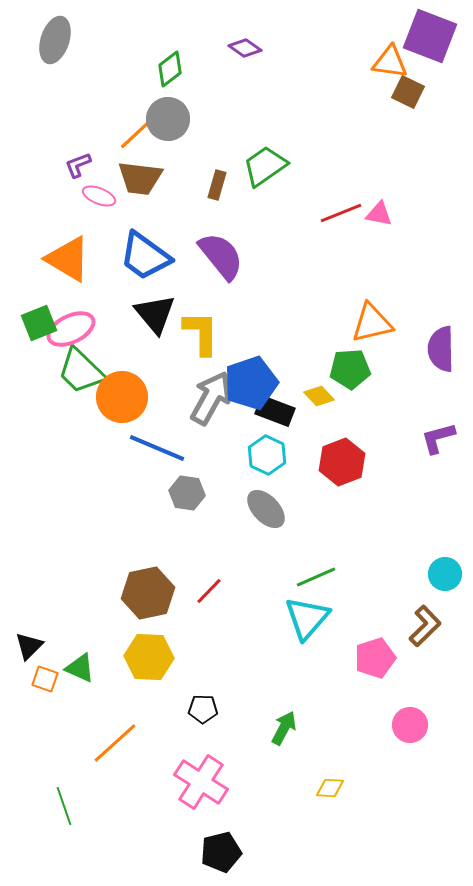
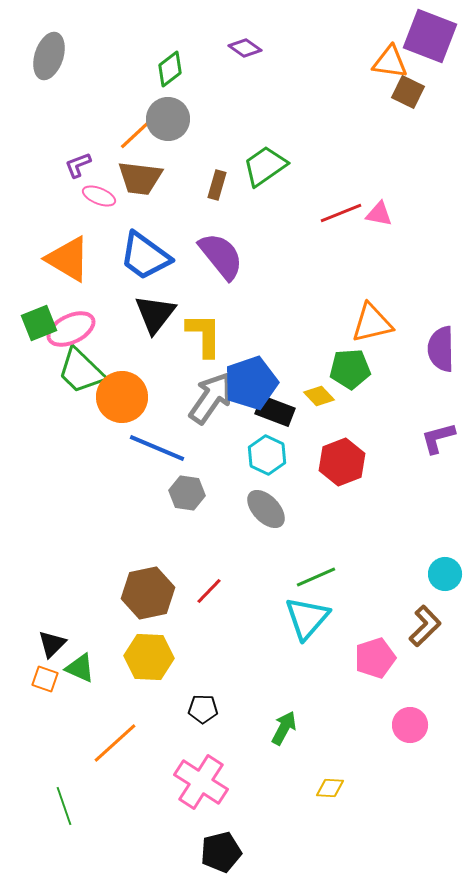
gray ellipse at (55, 40): moved 6 px left, 16 px down
black triangle at (155, 314): rotated 18 degrees clockwise
yellow L-shape at (201, 333): moved 3 px right, 2 px down
gray arrow at (211, 398): rotated 6 degrees clockwise
black triangle at (29, 646): moved 23 px right, 2 px up
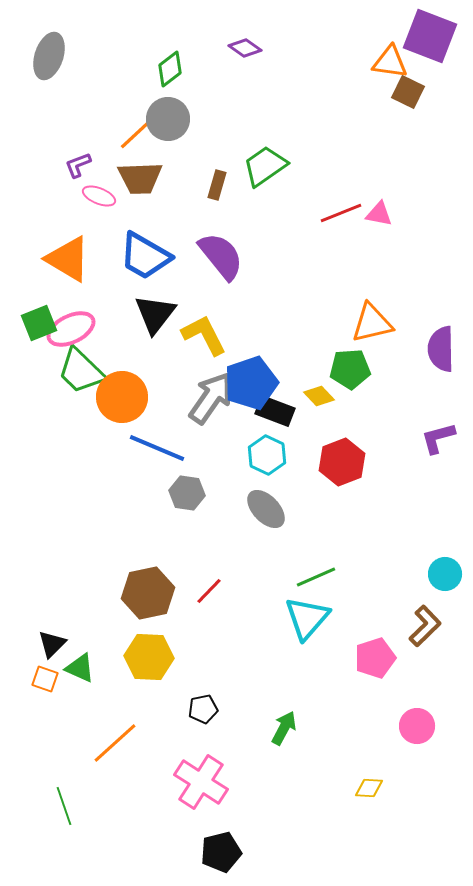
brown trapezoid at (140, 178): rotated 9 degrees counterclockwise
blue trapezoid at (145, 256): rotated 6 degrees counterclockwise
yellow L-shape at (204, 335): rotated 27 degrees counterclockwise
black pentagon at (203, 709): rotated 12 degrees counterclockwise
pink circle at (410, 725): moved 7 px right, 1 px down
yellow diamond at (330, 788): moved 39 px right
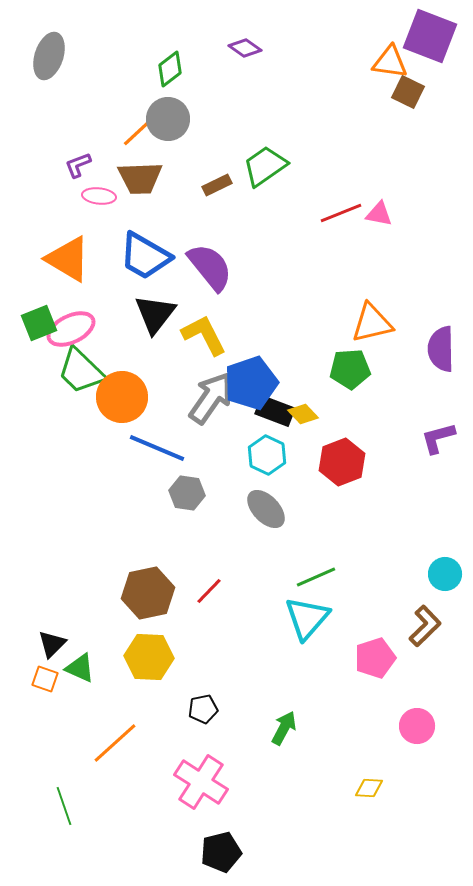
orange line at (136, 134): moved 3 px right, 3 px up
brown rectangle at (217, 185): rotated 48 degrees clockwise
pink ellipse at (99, 196): rotated 16 degrees counterclockwise
purple semicircle at (221, 256): moved 11 px left, 11 px down
yellow diamond at (319, 396): moved 16 px left, 18 px down
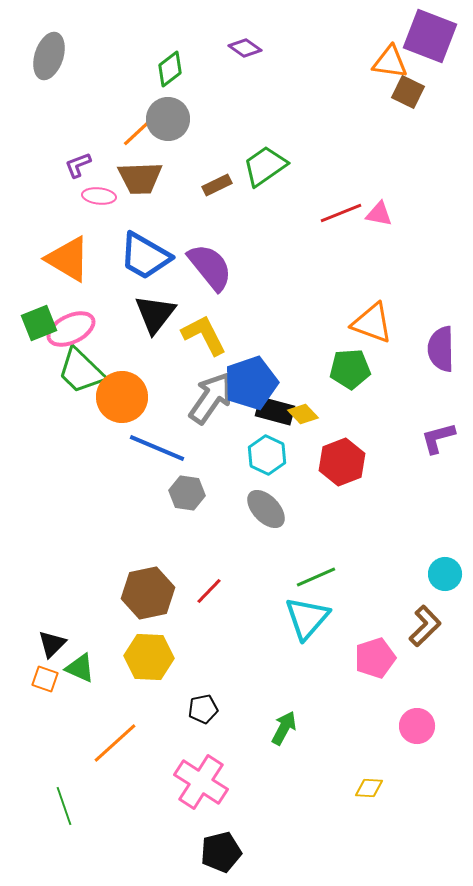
orange triangle at (372, 323): rotated 33 degrees clockwise
black rectangle at (275, 411): rotated 6 degrees counterclockwise
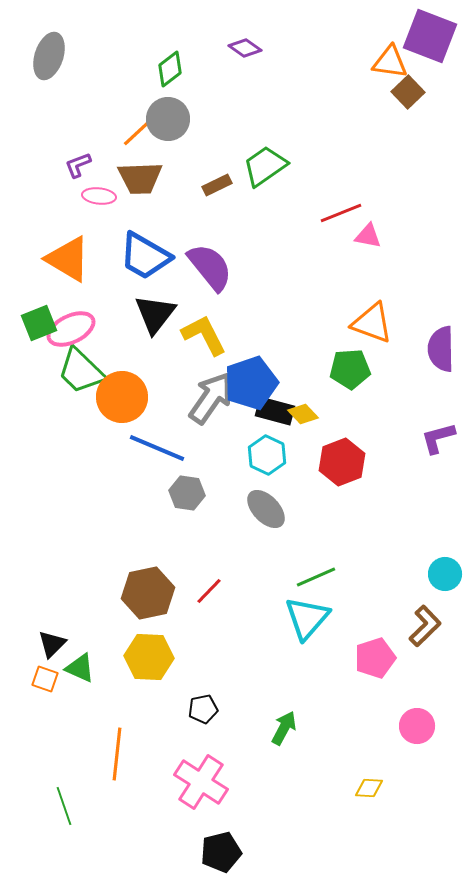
brown square at (408, 92): rotated 20 degrees clockwise
pink triangle at (379, 214): moved 11 px left, 22 px down
orange line at (115, 743): moved 2 px right, 11 px down; rotated 42 degrees counterclockwise
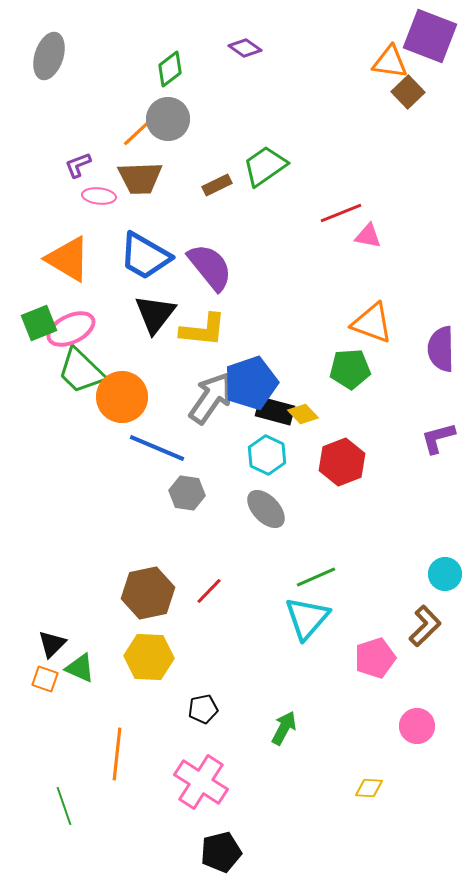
yellow L-shape at (204, 335): moved 1 px left, 5 px up; rotated 123 degrees clockwise
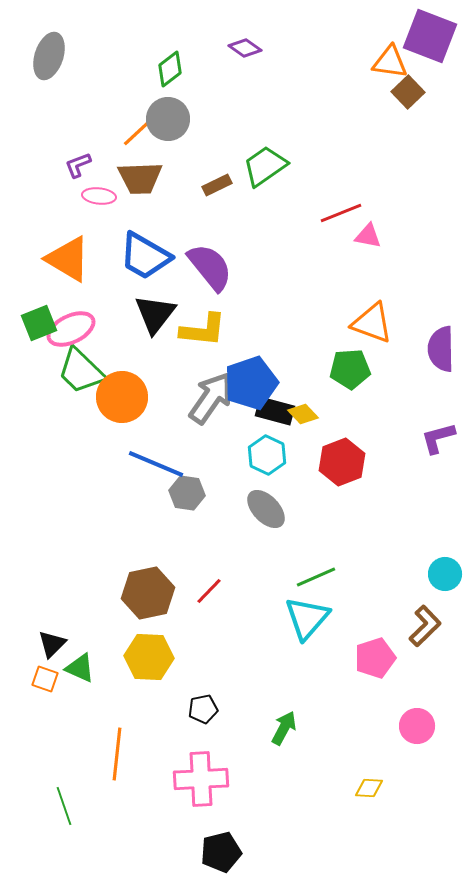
blue line at (157, 448): moved 1 px left, 16 px down
pink cross at (201, 782): moved 3 px up; rotated 36 degrees counterclockwise
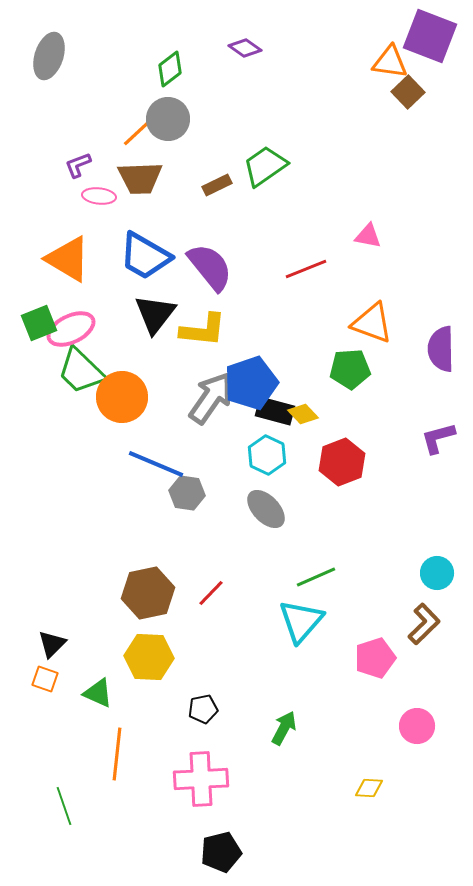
red line at (341, 213): moved 35 px left, 56 px down
cyan circle at (445, 574): moved 8 px left, 1 px up
red line at (209, 591): moved 2 px right, 2 px down
cyan triangle at (307, 618): moved 6 px left, 3 px down
brown L-shape at (425, 626): moved 1 px left, 2 px up
green triangle at (80, 668): moved 18 px right, 25 px down
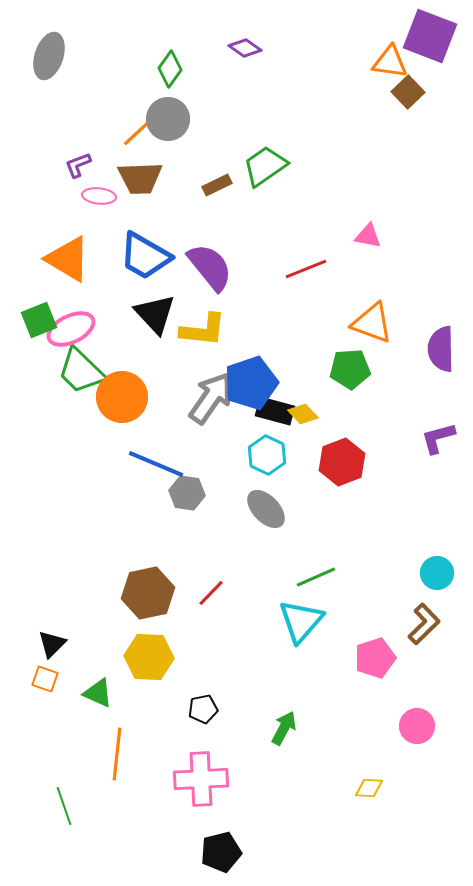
green diamond at (170, 69): rotated 18 degrees counterclockwise
black triangle at (155, 314): rotated 21 degrees counterclockwise
green square at (39, 323): moved 3 px up
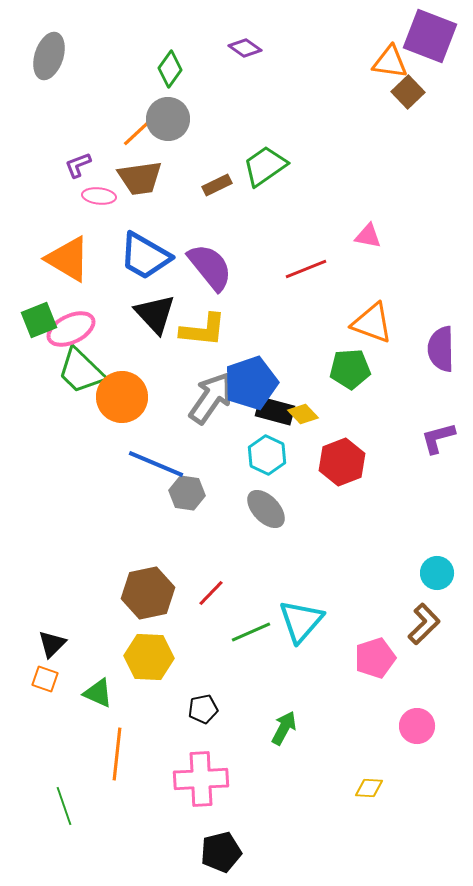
brown trapezoid at (140, 178): rotated 6 degrees counterclockwise
green line at (316, 577): moved 65 px left, 55 px down
